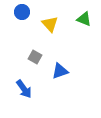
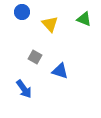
blue triangle: rotated 36 degrees clockwise
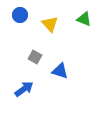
blue circle: moved 2 px left, 3 px down
blue arrow: rotated 90 degrees counterclockwise
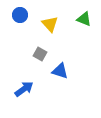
gray square: moved 5 px right, 3 px up
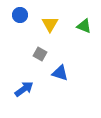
green triangle: moved 7 px down
yellow triangle: rotated 12 degrees clockwise
blue triangle: moved 2 px down
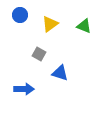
yellow triangle: rotated 24 degrees clockwise
gray square: moved 1 px left
blue arrow: rotated 36 degrees clockwise
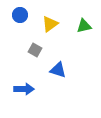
green triangle: rotated 35 degrees counterclockwise
gray square: moved 4 px left, 4 px up
blue triangle: moved 2 px left, 3 px up
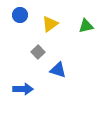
green triangle: moved 2 px right
gray square: moved 3 px right, 2 px down; rotated 16 degrees clockwise
blue arrow: moved 1 px left
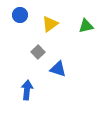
blue triangle: moved 1 px up
blue arrow: moved 4 px right, 1 px down; rotated 84 degrees counterclockwise
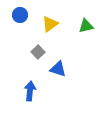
blue arrow: moved 3 px right, 1 px down
